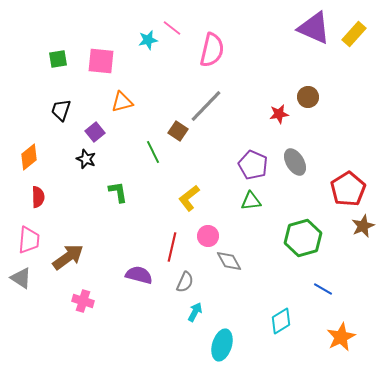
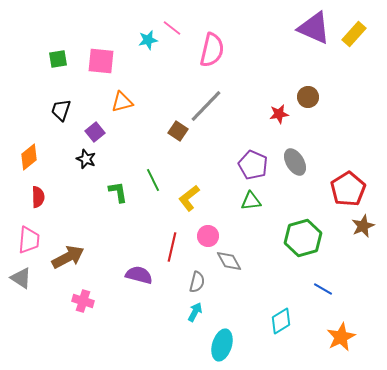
green line: moved 28 px down
brown arrow: rotated 8 degrees clockwise
gray semicircle: moved 12 px right; rotated 10 degrees counterclockwise
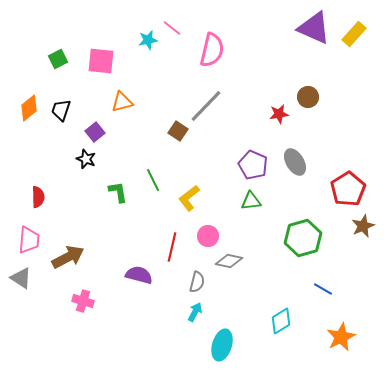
green square: rotated 18 degrees counterclockwise
orange diamond: moved 49 px up
gray diamond: rotated 48 degrees counterclockwise
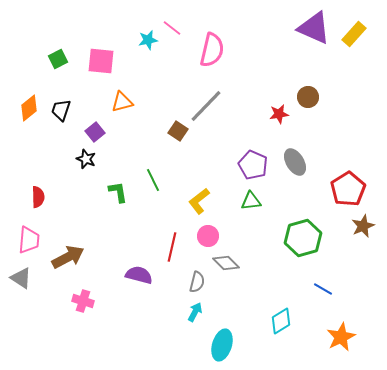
yellow L-shape: moved 10 px right, 3 px down
gray diamond: moved 3 px left, 2 px down; rotated 32 degrees clockwise
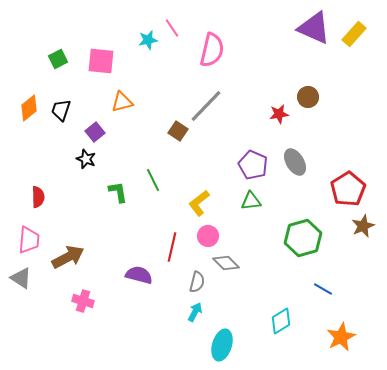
pink line: rotated 18 degrees clockwise
yellow L-shape: moved 2 px down
